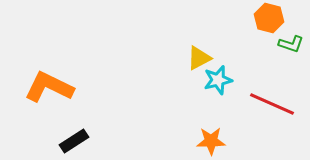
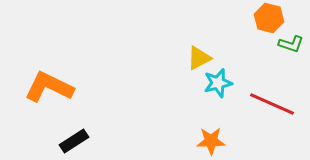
cyan star: moved 3 px down
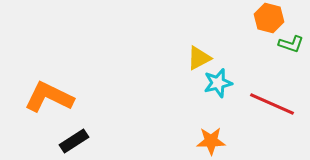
orange L-shape: moved 10 px down
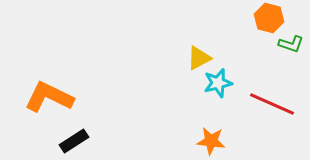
orange star: rotated 8 degrees clockwise
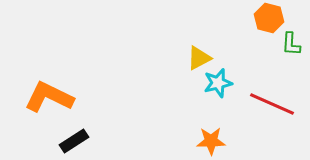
green L-shape: rotated 75 degrees clockwise
orange star: rotated 8 degrees counterclockwise
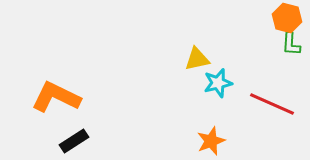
orange hexagon: moved 18 px right
yellow triangle: moved 2 px left, 1 px down; rotated 16 degrees clockwise
orange L-shape: moved 7 px right
orange star: rotated 20 degrees counterclockwise
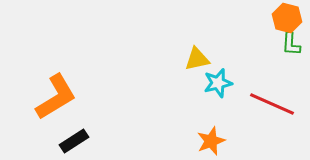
orange L-shape: rotated 123 degrees clockwise
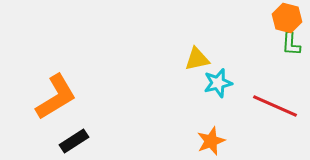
red line: moved 3 px right, 2 px down
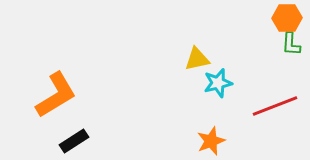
orange hexagon: rotated 16 degrees counterclockwise
orange L-shape: moved 2 px up
red line: rotated 45 degrees counterclockwise
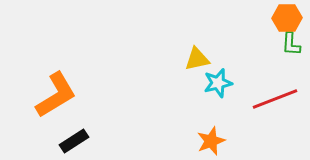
red line: moved 7 px up
